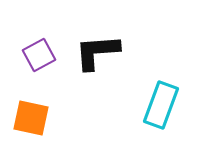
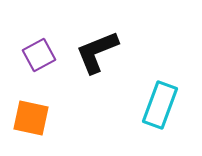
black L-shape: rotated 18 degrees counterclockwise
cyan rectangle: moved 1 px left
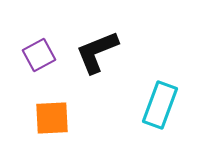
orange square: moved 21 px right; rotated 15 degrees counterclockwise
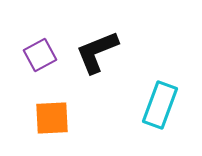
purple square: moved 1 px right
